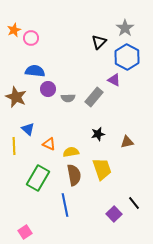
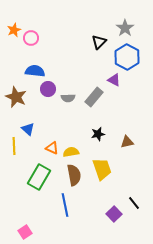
orange triangle: moved 3 px right, 4 px down
green rectangle: moved 1 px right, 1 px up
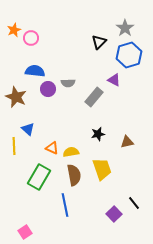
blue hexagon: moved 2 px right, 2 px up; rotated 15 degrees clockwise
gray semicircle: moved 15 px up
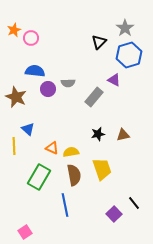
brown triangle: moved 4 px left, 7 px up
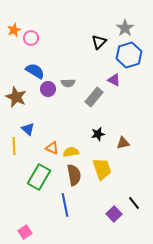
blue semicircle: rotated 24 degrees clockwise
brown triangle: moved 8 px down
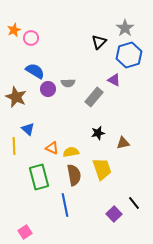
black star: moved 1 px up
green rectangle: rotated 45 degrees counterclockwise
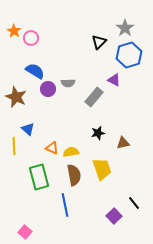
orange star: moved 1 px down; rotated 16 degrees counterclockwise
purple square: moved 2 px down
pink square: rotated 16 degrees counterclockwise
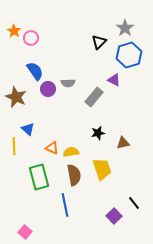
blue semicircle: rotated 24 degrees clockwise
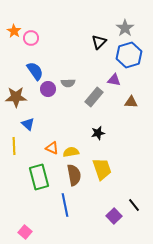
purple triangle: rotated 16 degrees counterclockwise
brown star: rotated 25 degrees counterclockwise
blue triangle: moved 5 px up
brown triangle: moved 8 px right, 41 px up; rotated 16 degrees clockwise
black line: moved 2 px down
